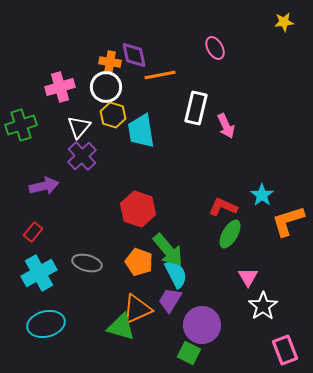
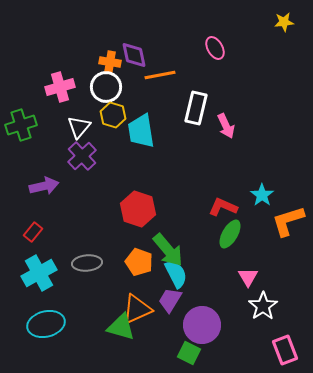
gray ellipse: rotated 20 degrees counterclockwise
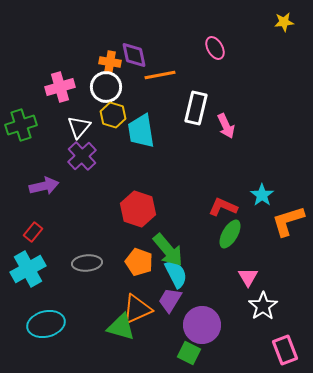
cyan cross: moved 11 px left, 4 px up
